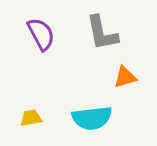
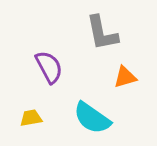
purple semicircle: moved 8 px right, 33 px down
cyan semicircle: rotated 42 degrees clockwise
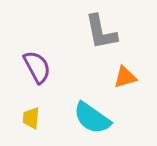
gray L-shape: moved 1 px left, 1 px up
purple semicircle: moved 12 px left
yellow trapezoid: rotated 75 degrees counterclockwise
